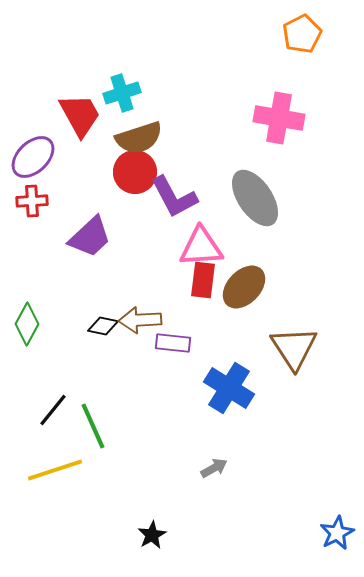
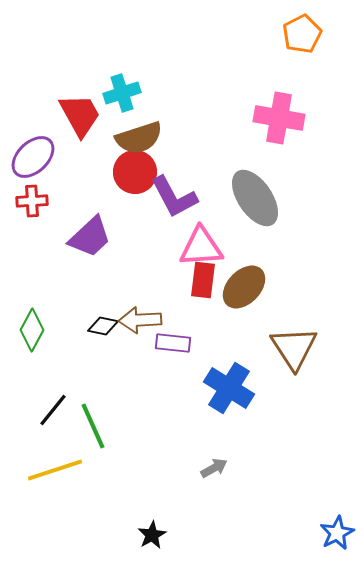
green diamond: moved 5 px right, 6 px down
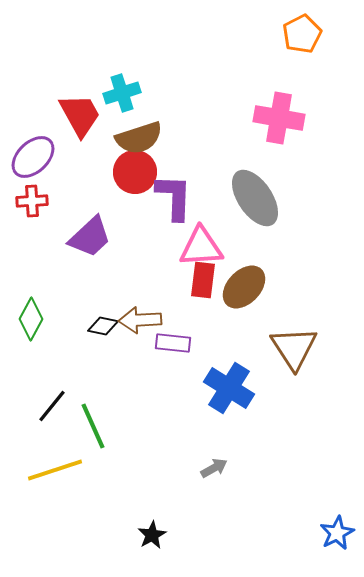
purple L-shape: rotated 150 degrees counterclockwise
green diamond: moved 1 px left, 11 px up
black line: moved 1 px left, 4 px up
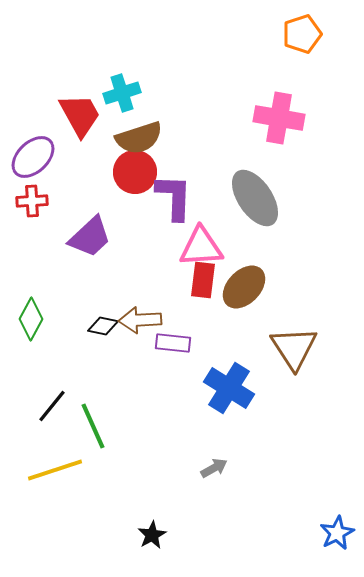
orange pentagon: rotated 9 degrees clockwise
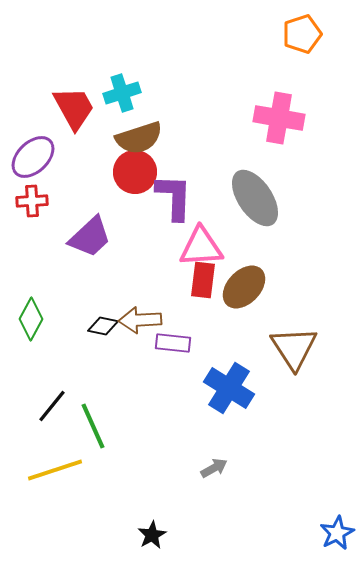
red trapezoid: moved 6 px left, 7 px up
